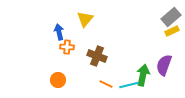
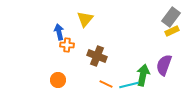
gray rectangle: rotated 12 degrees counterclockwise
orange cross: moved 2 px up
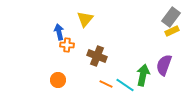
cyan line: moved 4 px left; rotated 48 degrees clockwise
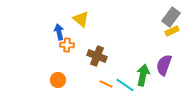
yellow triangle: moved 4 px left; rotated 30 degrees counterclockwise
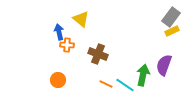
brown cross: moved 1 px right, 2 px up
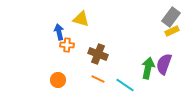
yellow triangle: rotated 24 degrees counterclockwise
purple semicircle: moved 1 px up
green arrow: moved 5 px right, 7 px up
orange line: moved 8 px left, 5 px up
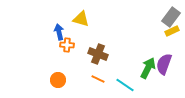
green arrow: rotated 15 degrees clockwise
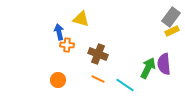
purple semicircle: rotated 25 degrees counterclockwise
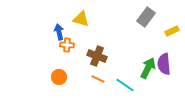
gray rectangle: moved 25 px left
brown cross: moved 1 px left, 2 px down
orange circle: moved 1 px right, 3 px up
